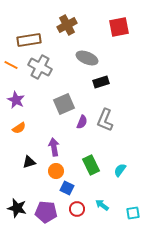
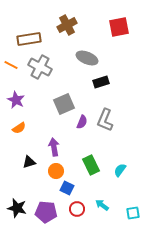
brown rectangle: moved 1 px up
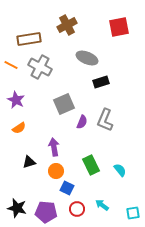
cyan semicircle: rotated 104 degrees clockwise
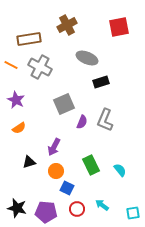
purple arrow: rotated 144 degrees counterclockwise
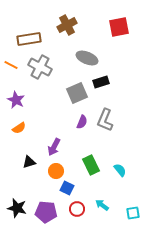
gray square: moved 13 px right, 11 px up
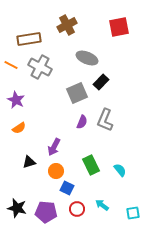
black rectangle: rotated 28 degrees counterclockwise
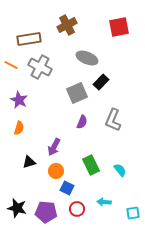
purple star: moved 3 px right
gray L-shape: moved 8 px right
orange semicircle: rotated 40 degrees counterclockwise
cyan arrow: moved 2 px right, 3 px up; rotated 32 degrees counterclockwise
